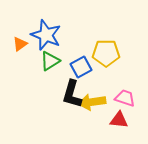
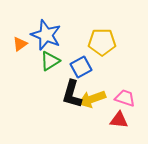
yellow pentagon: moved 4 px left, 11 px up
yellow arrow: moved 3 px up; rotated 12 degrees counterclockwise
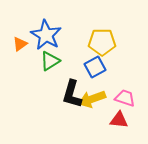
blue star: rotated 8 degrees clockwise
blue square: moved 14 px right
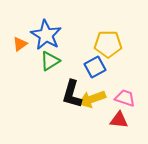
yellow pentagon: moved 6 px right, 2 px down
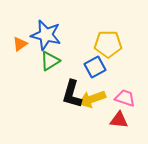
blue star: rotated 16 degrees counterclockwise
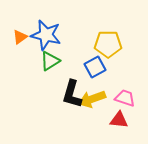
orange triangle: moved 7 px up
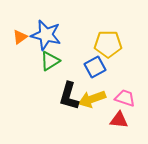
black L-shape: moved 3 px left, 2 px down
